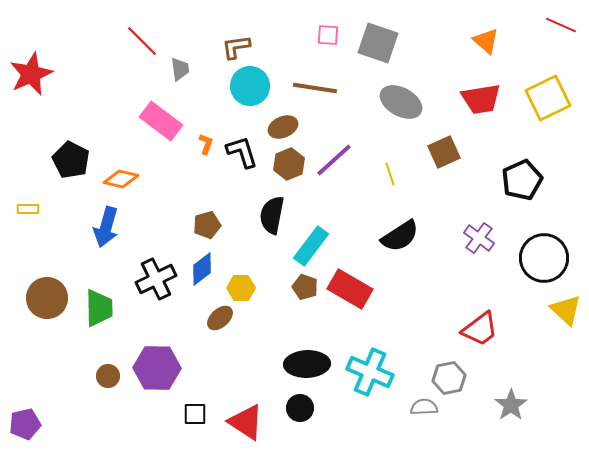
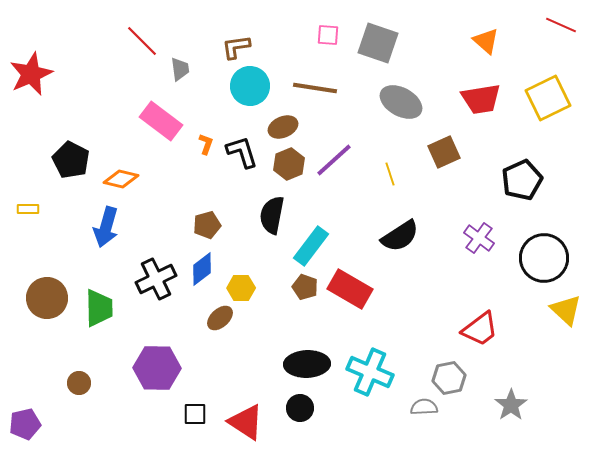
brown circle at (108, 376): moved 29 px left, 7 px down
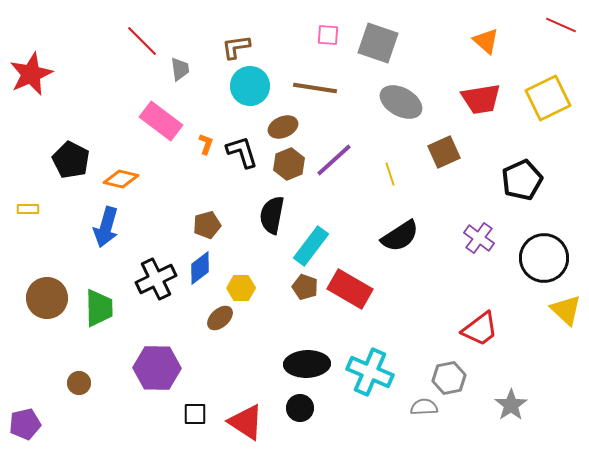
blue diamond at (202, 269): moved 2 px left, 1 px up
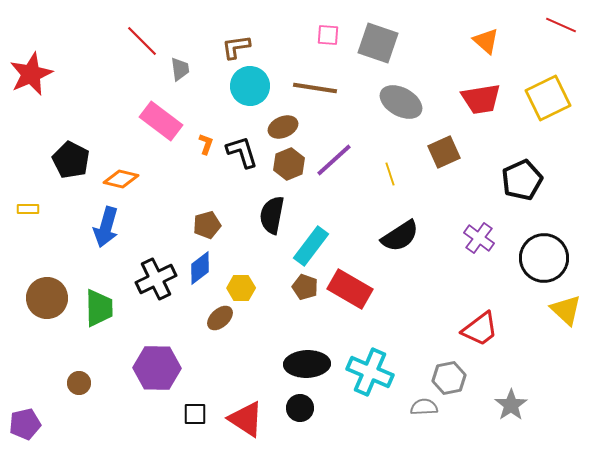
red triangle at (246, 422): moved 3 px up
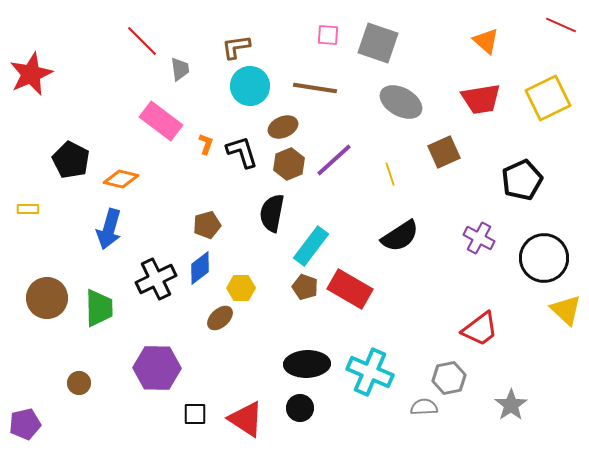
black semicircle at (272, 215): moved 2 px up
blue arrow at (106, 227): moved 3 px right, 2 px down
purple cross at (479, 238): rotated 8 degrees counterclockwise
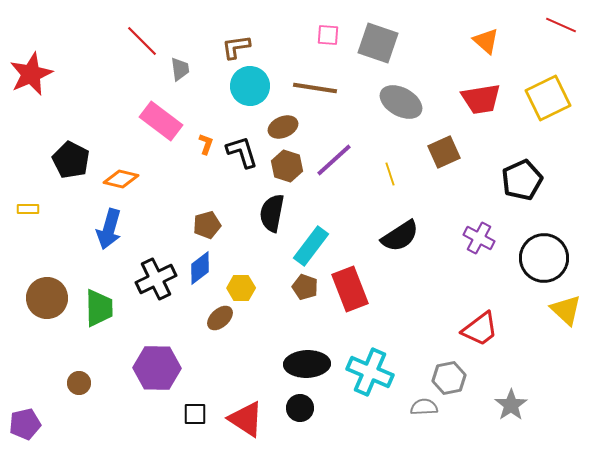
brown hexagon at (289, 164): moved 2 px left, 2 px down; rotated 20 degrees counterclockwise
red rectangle at (350, 289): rotated 39 degrees clockwise
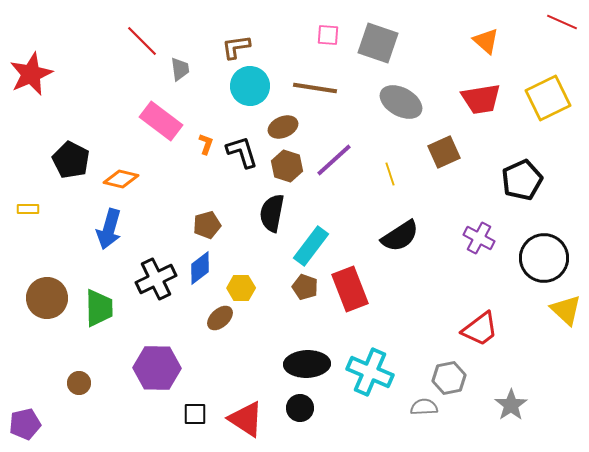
red line at (561, 25): moved 1 px right, 3 px up
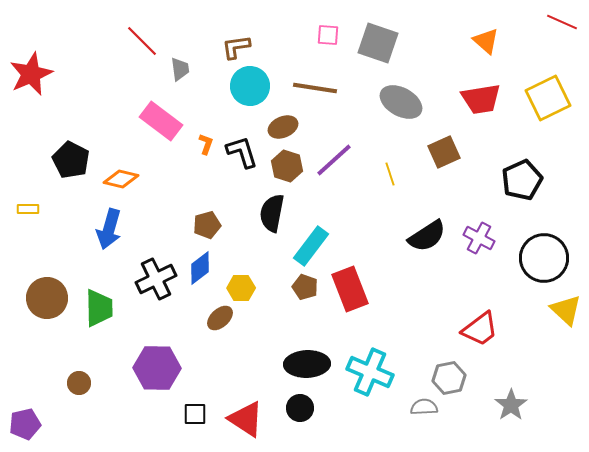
black semicircle at (400, 236): moved 27 px right
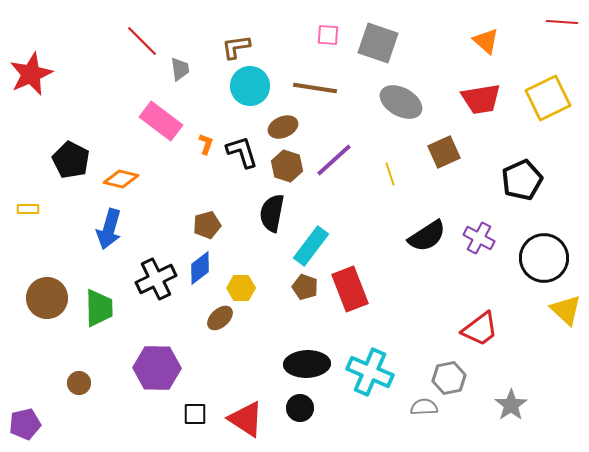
red line at (562, 22): rotated 20 degrees counterclockwise
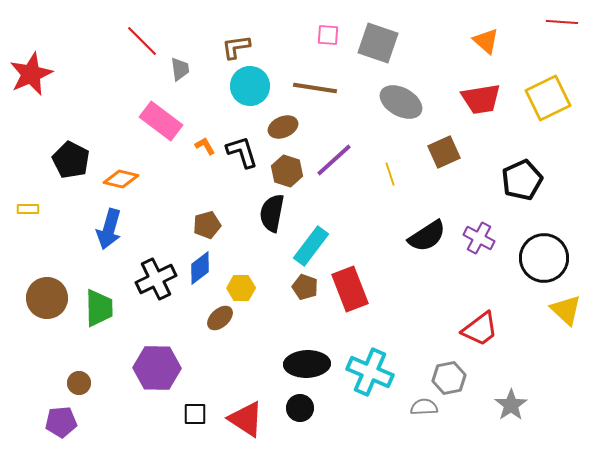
orange L-shape at (206, 144): moved 1 px left, 2 px down; rotated 50 degrees counterclockwise
brown hexagon at (287, 166): moved 5 px down
purple pentagon at (25, 424): moved 36 px right, 2 px up; rotated 8 degrees clockwise
